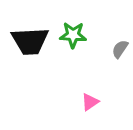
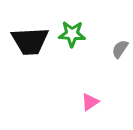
green star: moved 1 px left, 1 px up
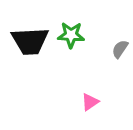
green star: moved 1 px left, 1 px down
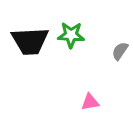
gray semicircle: moved 2 px down
pink triangle: rotated 24 degrees clockwise
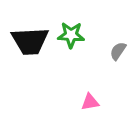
gray semicircle: moved 2 px left
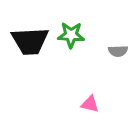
gray semicircle: rotated 126 degrees counterclockwise
pink triangle: moved 2 px down; rotated 24 degrees clockwise
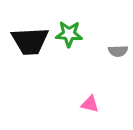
green star: moved 2 px left, 1 px up
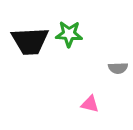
gray semicircle: moved 17 px down
